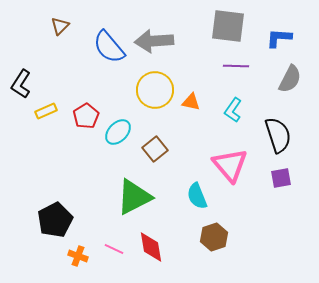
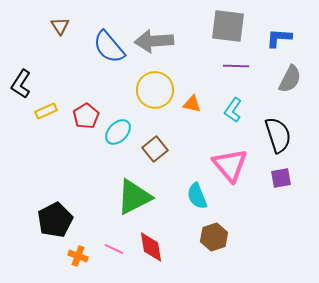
brown triangle: rotated 18 degrees counterclockwise
orange triangle: moved 1 px right, 2 px down
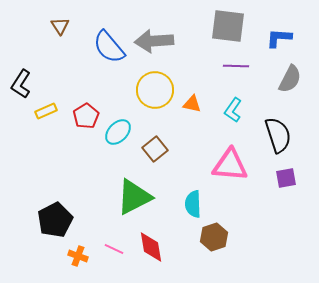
pink triangle: rotated 45 degrees counterclockwise
purple square: moved 5 px right
cyan semicircle: moved 4 px left, 8 px down; rotated 20 degrees clockwise
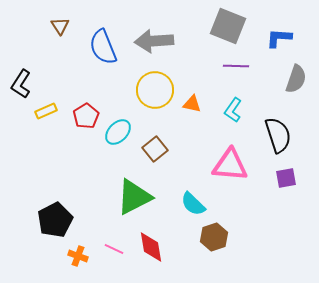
gray square: rotated 15 degrees clockwise
blue semicircle: moved 6 px left; rotated 18 degrees clockwise
gray semicircle: moved 6 px right; rotated 8 degrees counterclockwise
cyan semicircle: rotated 44 degrees counterclockwise
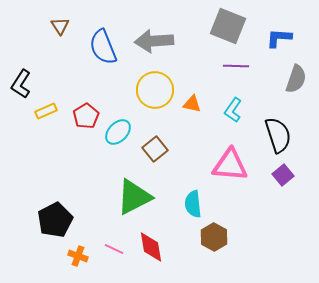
purple square: moved 3 px left, 3 px up; rotated 30 degrees counterclockwise
cyan semicircle: rotated 40 degrees clockwise
brown hexagon: rotated 12 degrees counterclockwise
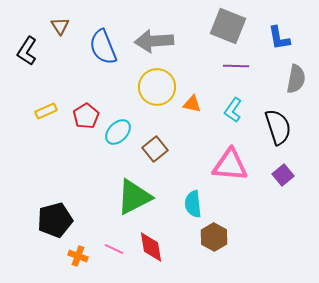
blue L-shape: rotated 104 degrees counterclockwise
gray semicircle: rotated 8 degrees counterclockwise
black L-shape: moved 6 px right, 33 px up
yellow circle: moved 2 px right, 3 px up
black semicircle: moved 8 px up
black pentagon: rotated 12 degrees clockwise
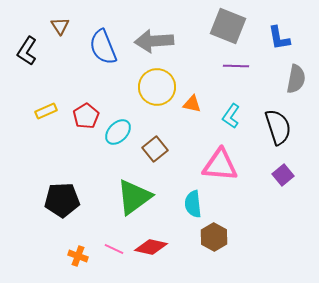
cyan L-shape: moved 2 px left, 6 px down
pink triangle: moved 10 px left
green triangle: rotated 9 degrees counterclockwise
black pentagon: moved 7 px right, 20 px up; rotated 12 degrees clockwise
red diamond: rotated 68 degrees counterclockwise
